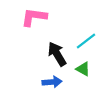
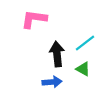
pink L-shape: moved 2 px down
cyan line: moved 1 px left, 2 px down
black arrow: rotated 25 degrees clockwise
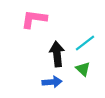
green triangle: rotated 14 degrees clockwise
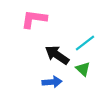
black arrow: moved 1 px down; rotated 50 degrees counterclockwise
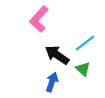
pink L-shape: moved 5 px right; rotated 56 degrees counterclockwise
blue arrow: rotated 66 degrees counterclockwise
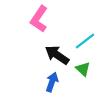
pink L-shape: rotated 8 degrees counterclockwise
cyan line: moved 2 px up
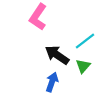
pink L-shape: moved 1 px left, 2 px up
green triangle: moved 3 px up; rotated 28 degrees clockwise
